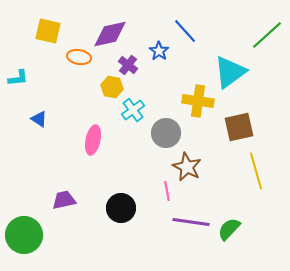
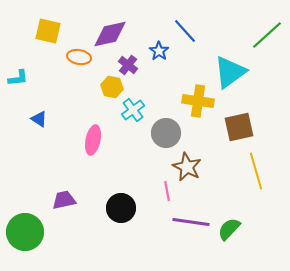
green circle: moved 1 px right, 3 px up
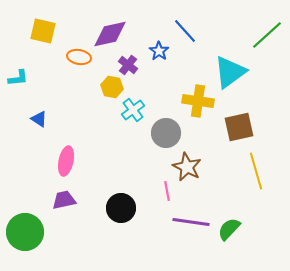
yellow square: moved 5 px left
pink ellipse: moved 27 px left, 21 px down
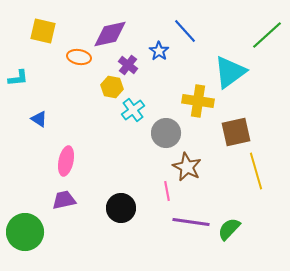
brown square: moved 3 px left, 5 px down
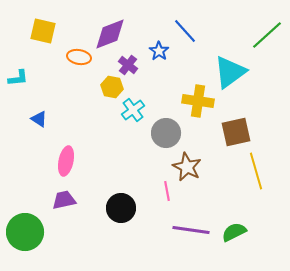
purple diamond: rotated 9 degrees counterclockwise
purple line: moved 8 px down
green semicircle: moved 5 px right, 3 px down; rotated 20 degrees clockwise
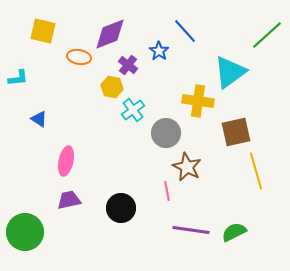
purple trapezoid: moved 5 px right
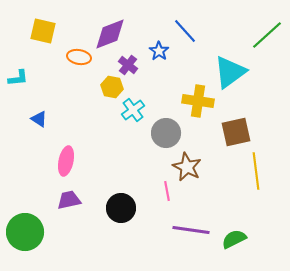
yellow line: rotated 9 degrees clockwise
green semicircle: moved 7 px down
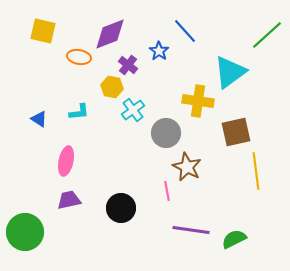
cyan L-shape: moved 61 px right, 34 px down
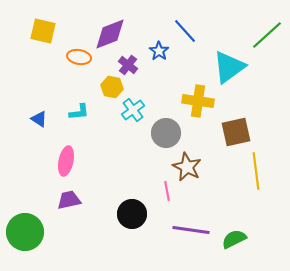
cyan triangle: moved 1 px left, 5 px up
black circle: moved 11 px right, 6 px down
